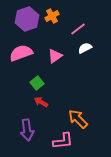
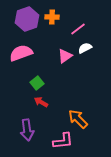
orange cross: moved 1 px down; rotated 32 degrees clockwise
pink triangle: moved 10 px right
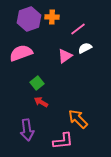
purple hexagon: moved 2 px right
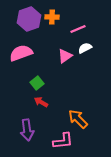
pink line: rotated 14 degrees clockwise
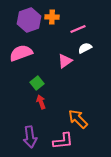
purple hexagon: moved 1 px down
pink triangle: moved 5 px down
red arrow: rotated 40 degrees clockwise
purple arrow: moved 3 px right, 7 px down
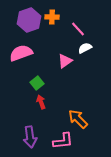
pink line: rotated 70 degrees clockwise
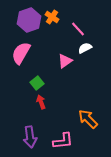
orange cross: rotated 32 degrees clockwise
pink semicircle: rotated 40 degrees counterclockwise
orange arrow: moved 10 px right
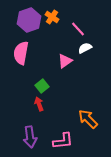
pink semicircle: rotated 20 degrees counterclockwise
green square: moved 5 px right, 3 px down
red arrow: moved 2 px left, 2 px down
